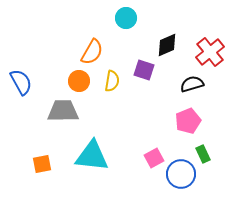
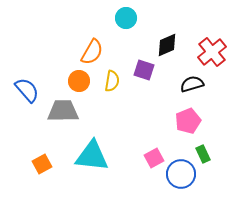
red cross: moved 2 px right
blue semicircle: moved 6 px right, 8 px down; rotated 12 degrees counterclockwise
orange square: rotated 18 degrees counterclockwise
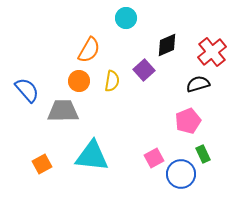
orange semicircle: moved 3 px left, 2 px up
purple square: rotated 30 degrees clockwise
black semicircle: moved 6 px right
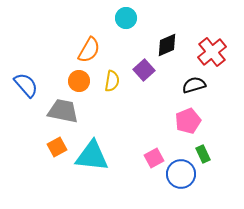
black semicircle: moved 4 px left, 1 px down
blue semicircle: moved 1 px left, 5 px up
gray trapezoid: rotated 12 degrees clockwise
orange square: moved 15 px right, 17 px up
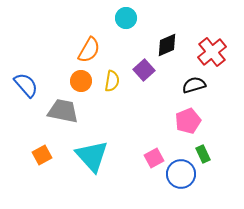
orange circle: moved 2 px right
orange square: moved 15 px left, 8 px down
cyan triangle: rotated 42 degrees clockwise
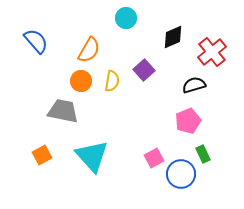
black diamond: moved 6 px right, 8 px up
blue semicircle: moved 10 px right, 44 px up
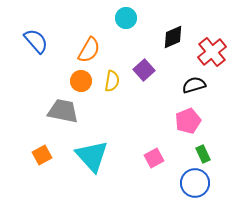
blue circle: moved 14 px right, 9 px down
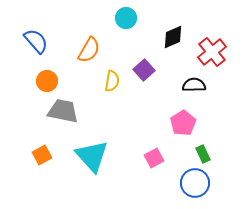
orange circle: moved 34 px left
black semicircle: rotated 15 degrees clockwise
pink pentagon: moved 5 px left, 2 px down; rotated 10 degrees counterclockwise
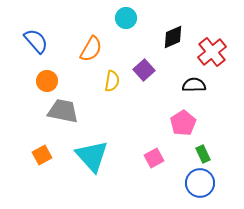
orange semicircle: moved 2 px right, 1 px up
blue circle: moved 5 px right
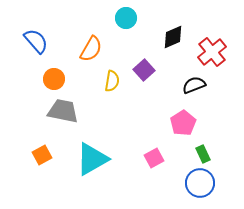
orange circle: moved 7 px right, 2 px up
black semicircle: rotated 20 degrees counterclockwise
cyan triangle: moved 3 px down; rotated 42 degrees clockwise
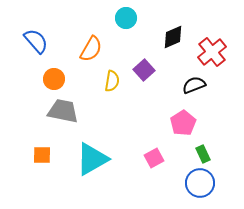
orange square: rotated 30 degrees clockwise
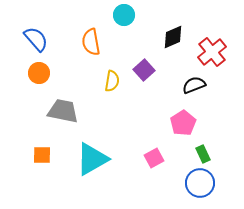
cyan circle: moved 2 px left, 3 px up
blue semicircle: moved 2 px up
orange semicircle: moved 7 px up; rotated 140 degrees clockwise
orange circle: moved 15 px left, 6 px up
